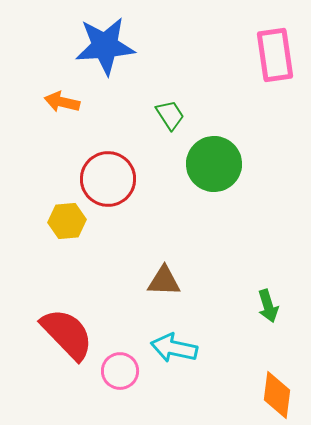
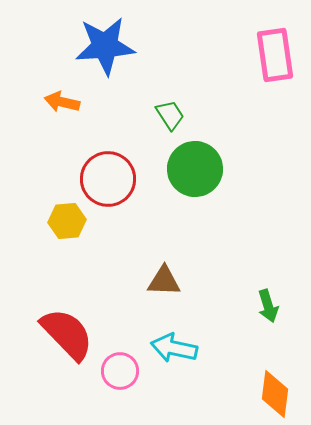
green circle: moved 19 px left, 5 px down
orange diamond: moved 2 px left, 1 px up
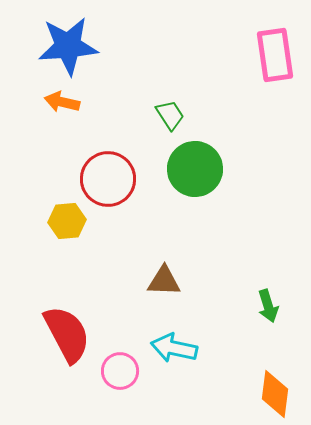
blue star: moved 37 px left
red semicircle: rotated 16 degrees clockwise
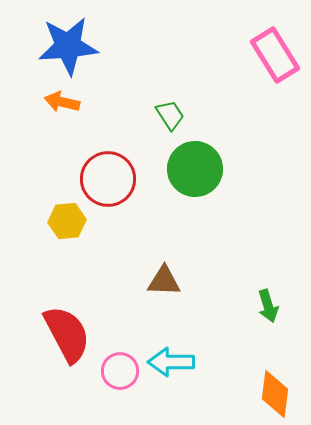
pink rectangle: rotated 24 degrees counterclockwise
cyan arrow: moved 3 px left, 14 px down; rotated 12 degrees counterclockwise
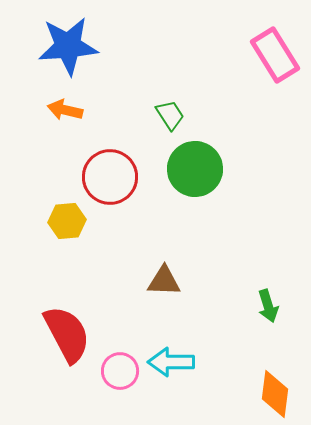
orange arrow: moved 3 px right, 8 px down
red circle: moved 2 px right, 2 px up
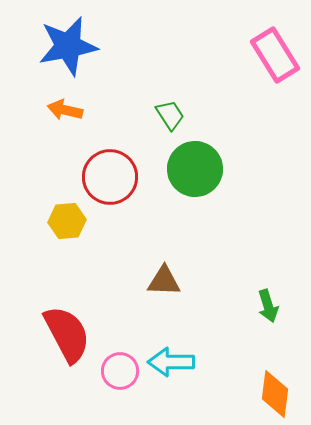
blue star: rotated 6 degrees counterclockwise
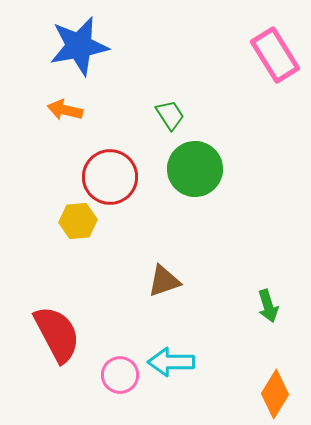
blue star: moved 11 px right
yellow hexagon: moved 11 px right
brown triangle: rotated 21 degrees counterclockwise
red semicircle: moved 10 px left
pink circle: moved 4 px down
orange diamond: rotated 24 degrees clockwise
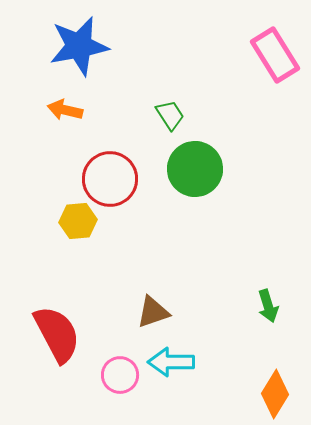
red circle: moved 2 px down
brown triangle: moved 11 px left, 31 px down
